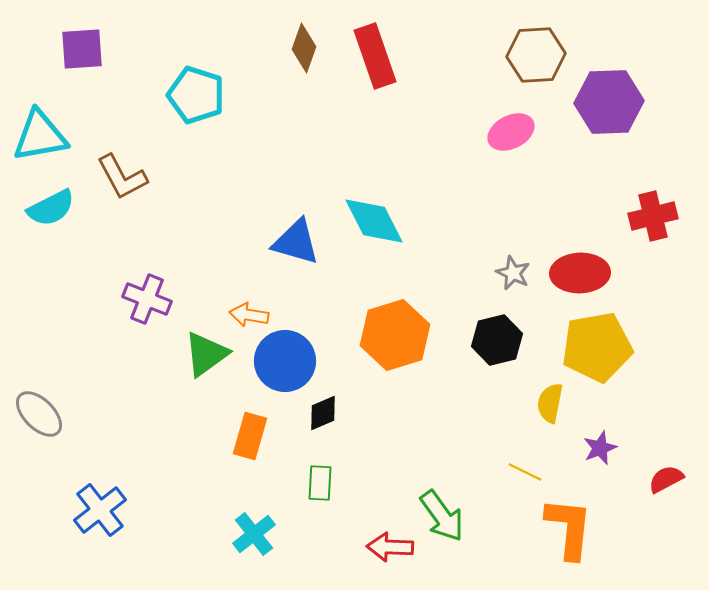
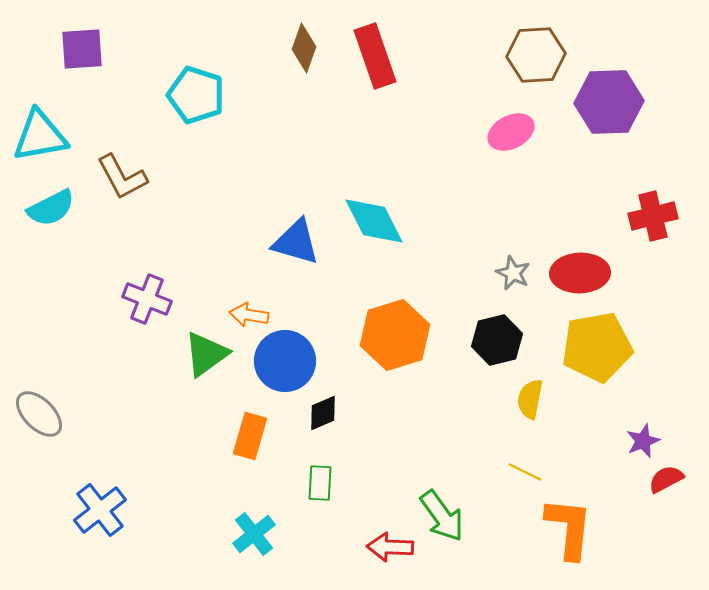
yellow semicircle: moved 20 px left, 4 px up
purple star: moved 43 px right, 7 px up
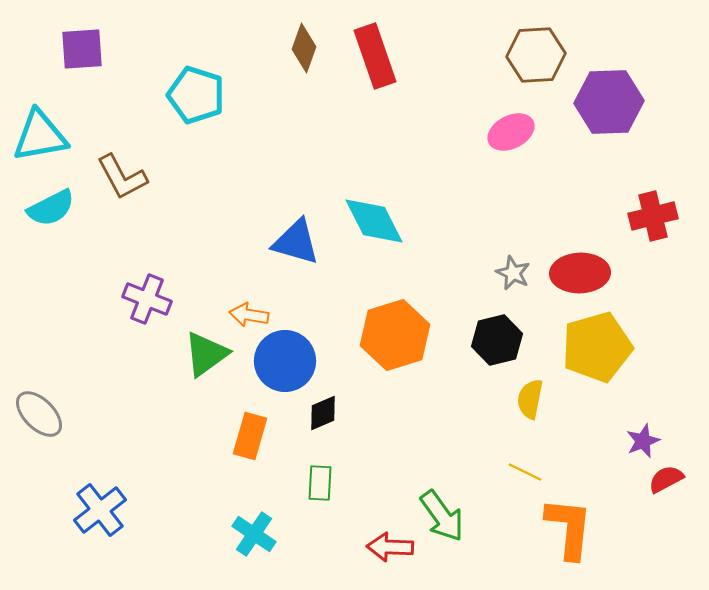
yellow pentagon: rotated 6 degrees counterclockwise
cyan cross: rotated 18 degrees counterclockwise
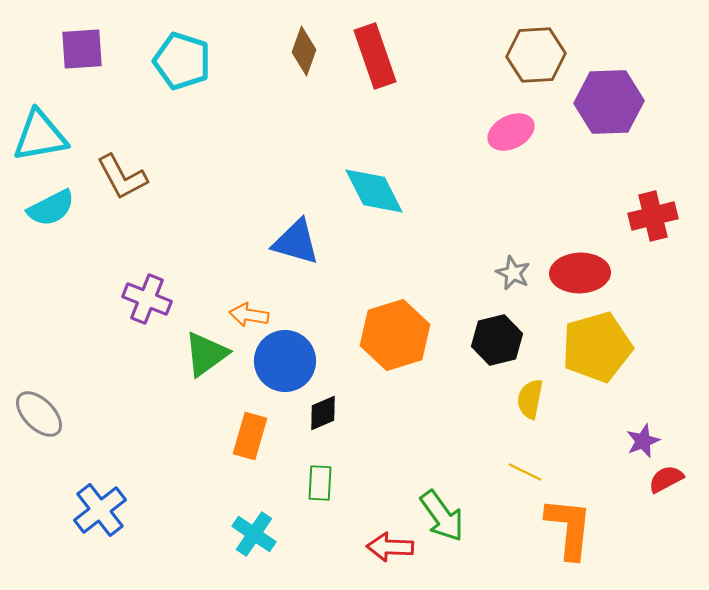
brown diamond: moved 3 px down
cyan pentagon: moved 14 px left, 34 px up
cyan diamond: moved 30 px up
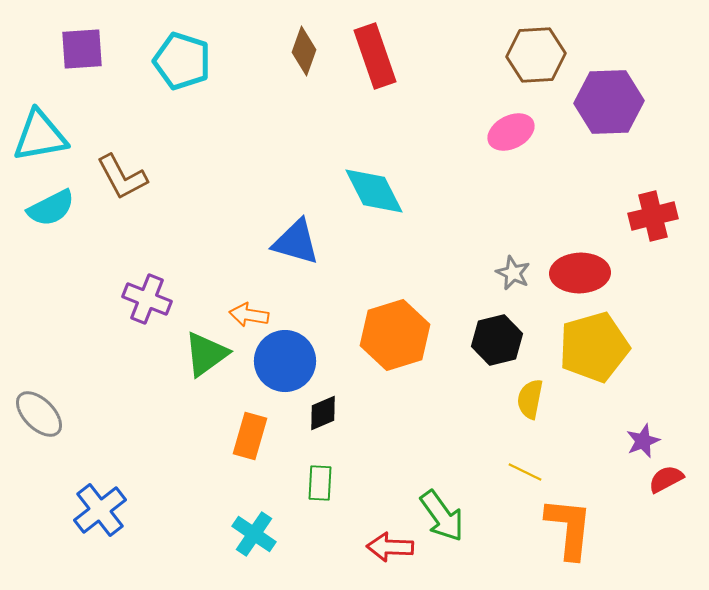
yellow pentagon: moved 3 px left
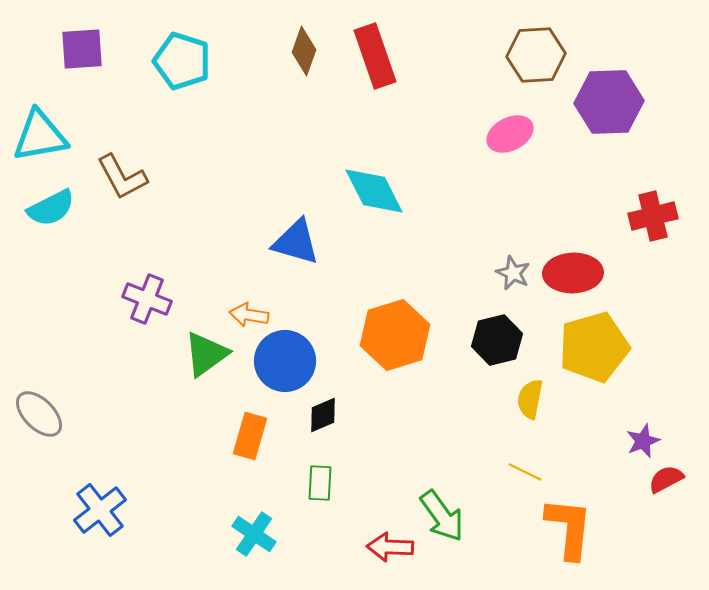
pink ellipse: moved 1 px left, 2 px down
red ellipse: moved 7 px left
black diamond: moved 2 px down
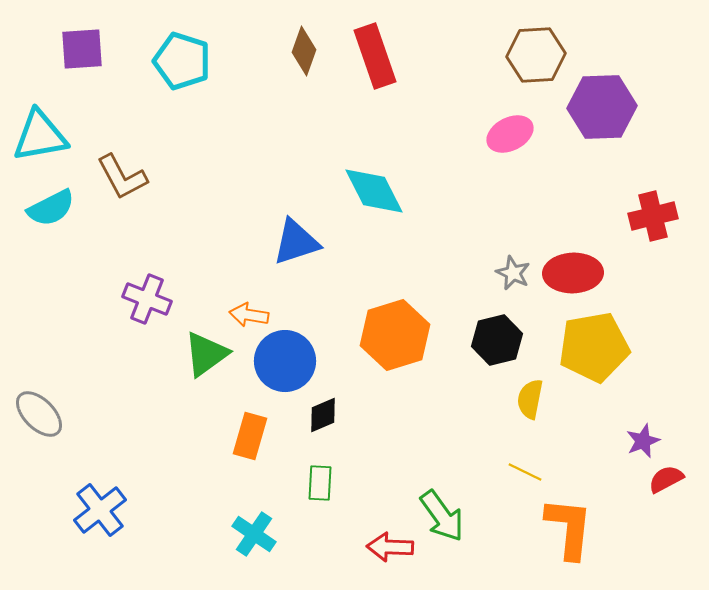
purple hexagon: moved 7 px left, 5 px down
blue triangle: rotated 34 degrees counterclockwise
yellow pentagon: rotated 6 degrees clockwise
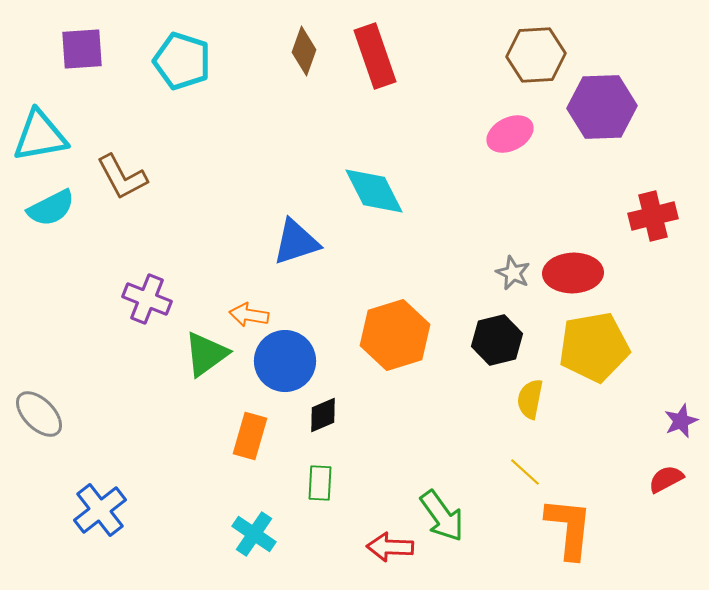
purple star: moved 38 px right, 20 px up
yellow line: rotated 16 degrees clockwise
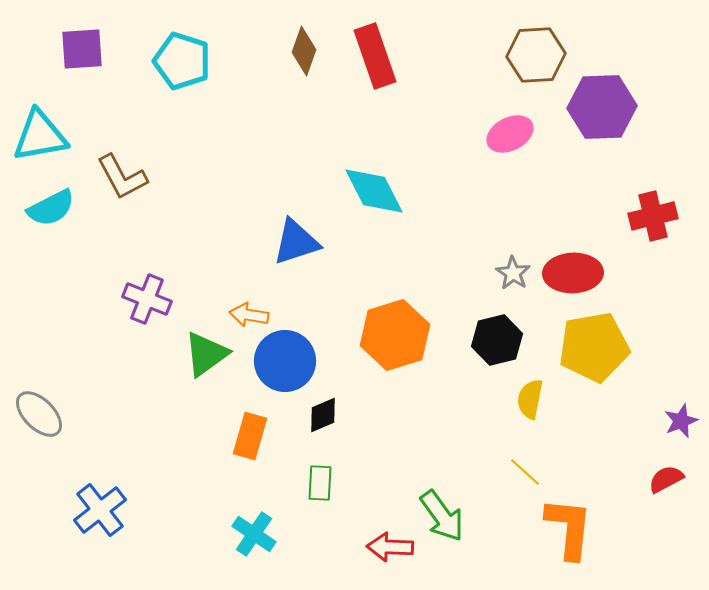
gray star: rotated 8 degrees clockwise
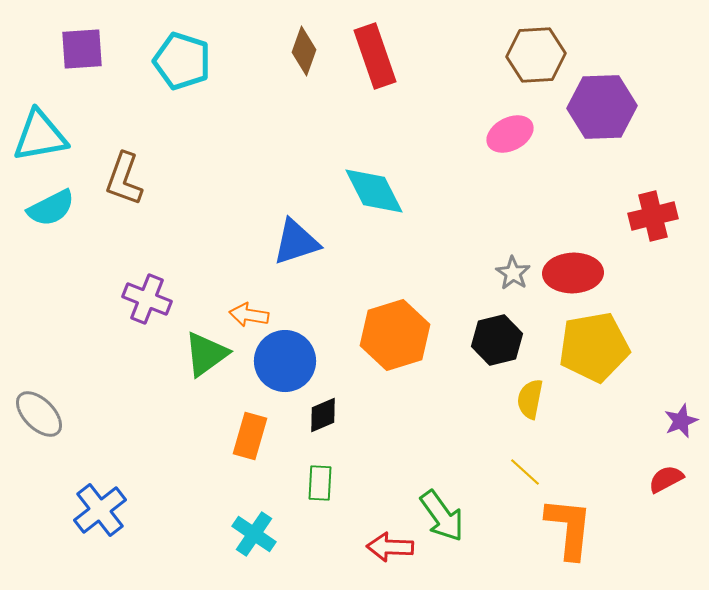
brown L-shape: moved 2 px right, 2 px down; rotated 48 degrees clockwise
